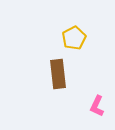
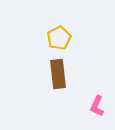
yellow pentagon: moved 15 px left
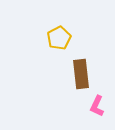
brown rectangle: moved 23 px right
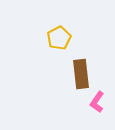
pink L-shape: moved 4 px up; rotated 10 degrees clockwise
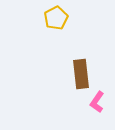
yellow pentagon: moved 3 px left, 20 px up
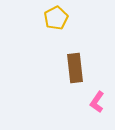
brown rectangle: moved 6 px left, 6 px up
